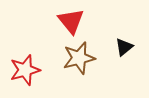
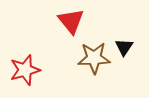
black triangle: rotated 18 degrees counterclockwise
brown star: moved 15 px right; rotated 12 degrees clockwise
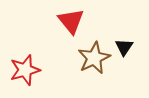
brown star: rotated 24 degrees counterclockwise
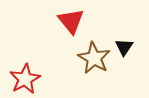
brown star: rotated 16 degrees counterclockwise
red star: moved 9 px down; rotated 12 degrees counterclockwise
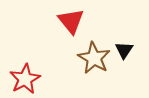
black triangle: moved 3 px down
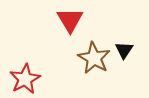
red triangle: moved 1 px left, 1 px up; rotated 8 degrees clockwise
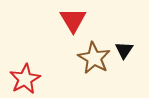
red triangle: moved 3 px right
